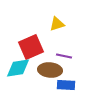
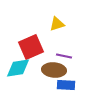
brown ellipse: moved 4 px right
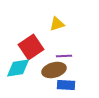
red square: rotated 10 degrees counterclockwise
purple line: rotated 14 degrees counterclockwise
brown ellipse: rotated 20 degrees counterclockwise
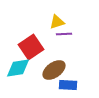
yellow triangle: moved 2 px up
purple line: moved 22 px up
brown ellipse: rotated 20 degrees counterclockwise
blue rectangle: moved 2 px right
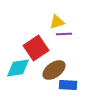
red square: moved 5 px right, 1 px down
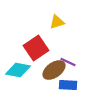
purple line: moved 4 px right, 28 px down; rotated 28 degrees clockwise
cyan diamond: moved 2 px down; rotated 20 degrees clockwise
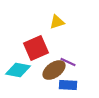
red square: rotated 10 degrees clockwise
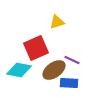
purple line: moved 4 px right, 2 px up
cyan diamond: moved 1 px right
blue rectangle: moved 1 px right, 2 px up
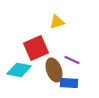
brown ellipse: rotated 75 degrees counterclockwise
